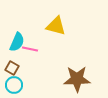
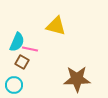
brown square: moved 10 px right, 6 px up
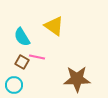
yellow triangle: moved 2 px left; rotated 20 degrees clockwise
cyan semicircle: moved 5 px right, 5 px up; rotated 126 degrees clockwise
pink line: moved 7 px right, 8 px down
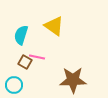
cyan semicircle: moved 1 px left, 2 px up; rotated 48 degrees clockwise
brown square: moved 3 px right
brown star: moved 4 px left, 1 px down
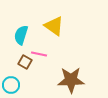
pink line: moved 2 px right, 3 px up
brown star: moved 2 px left
cyan circle: moved 3 px left
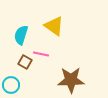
pink line: moved 2 px right
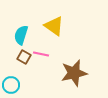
brown square: moved 1 px left, 5 px up
brown star: moved 3 px right, 7 px up; rotated 12 degrees counterclockwise
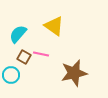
cyan semicircle: moved 3 px left, 1 px up; rotated 24 degrees clockwise
cyan circle: moved 10 px up
